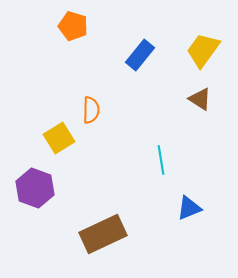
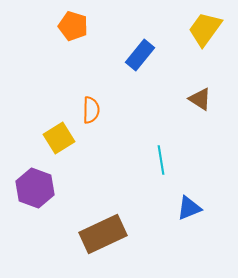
yellow trapezoid: moved 2 px right, 21 px up
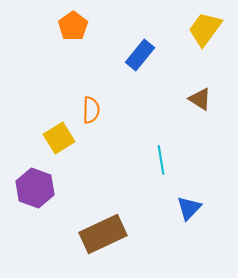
orange pentagon: rotated 20 degrees clockwise
blue triangle: rotated 24 degrees counterclockwise
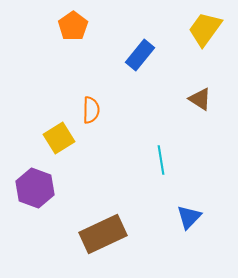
blue triangle: moved 9 px down
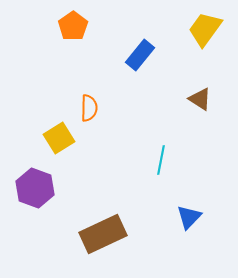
orange semicircle: moved 2 px left, 2 px up
cyan line: rotated 20 degrees clockwise
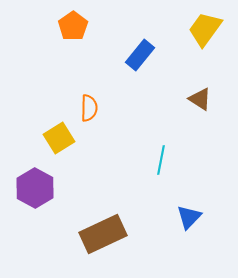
purple hexagon: rotated 9 degrees clockwise
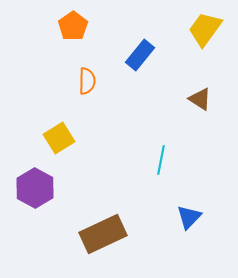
orange semicircle: moved 2 px left, 27 px up
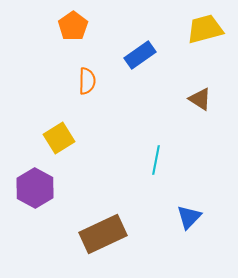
yellow trapezoid: rotated 39 degrees clockwise
blue rectangle: rotated 16 degrees clockwise
cyan line: moved 5 px left
